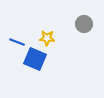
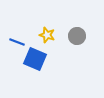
gray circle: moved 7 px left, 12 px down
yellow star: moved 3 px up; rotated 14 degrees clockwise
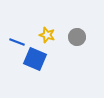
gray circle: moved 1 px down
